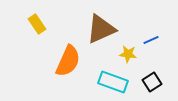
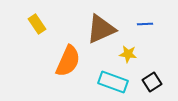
blue line: moved 6 px left, 16 px up; rotated 21 degrees clockwise
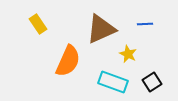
yellow rectangle: moved 1 px right
yellow star: rotated 18 degrees clockwise
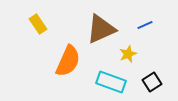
blue line: moved 1 px down; rotated 21 degrees counterclockwise
yellow star: rotated 24 degrees clockwise
cyan rectangle: moved 2 px left
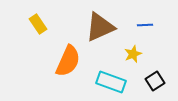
blue line: rotated 21 degrees clockwise
brown triangle: moved 1 px left, 2 px up
yellow star: moved 5 px right
black square: moved 3 px right, 1 px up
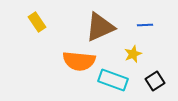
yellow rectangle: moved 1 px left, 2 px up
orange semicircle: moved 11 px right; rotated 72 degrees clockwise
cyan rectangle: moved 2 px right, 2 px up
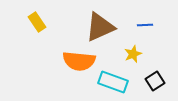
cyan rectangle: moved 2 px down
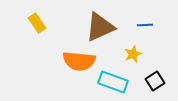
yellow rectangle: moved 1 px down
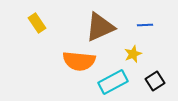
cyan rectangle: rotated 48 degrees counterclockwise
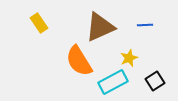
yellow rectangle: moved 2 px right
yellow star: moved 4 px left, 4 px down
orange semicircle: rotated 52 degrees clockwise
